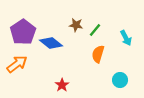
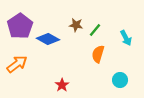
purple pentagon: moved 3 px left, 6 px up
blue diamond: moved 3 px left, 4 px up; rotated 10 degrees counterclockwise
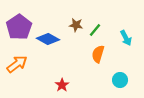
purple pentagon: moved 1 px left, 1 px down
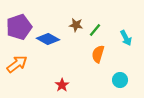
purple pentagon: rotated 15 degrees clockwise
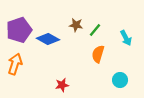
purple pentagon: moved 3 px down
orange arrow: moved 2 px left; rotated 35 degrees counterclockwise
red star: rotated 24 degrees clockwise
